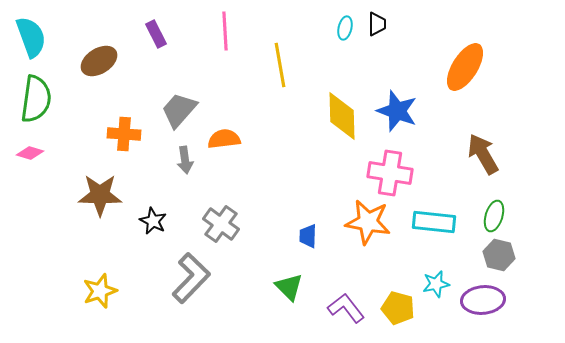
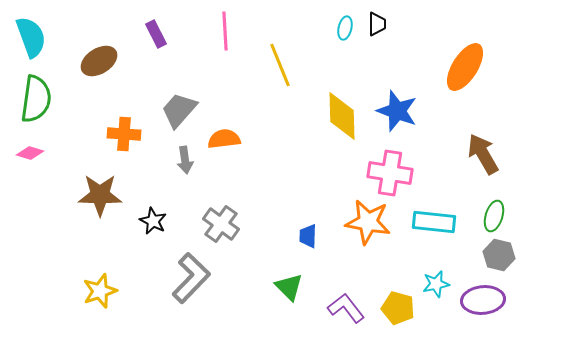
yellow line: rotated 12 degrees counterclockwise
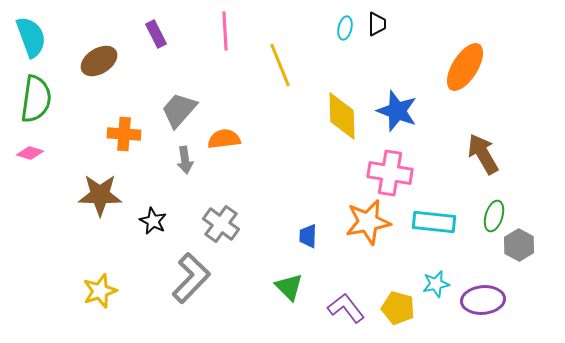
orange star: rotated 21 degrees counterclockwise
gray hexagon: moved 20 px right, 10 px up; rotated 16 degrees clockwise
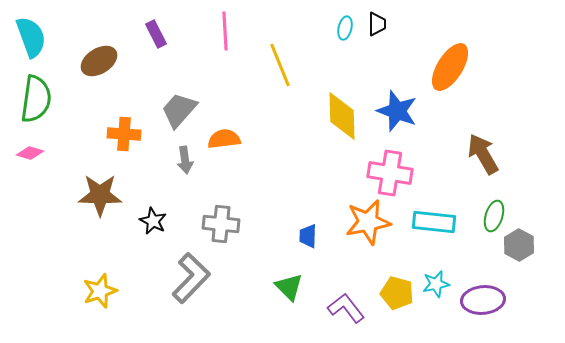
orange ellipse: moved 15 px left
gray cross: rotated 30 degrees counterclockwise
yellow pentagon: moved 1 px left, 15 px up
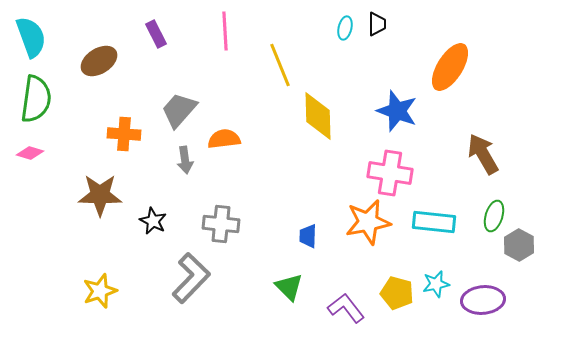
yellow diamond: moved 24 px left
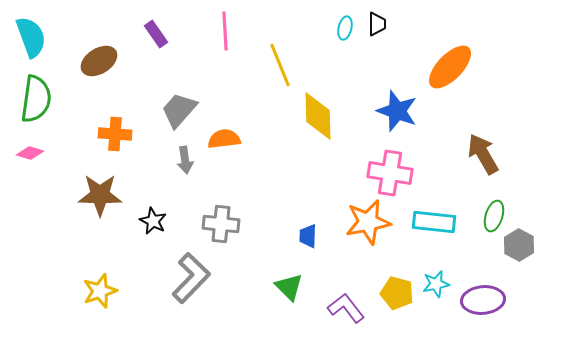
purple rectangle: rotated 8 degrees counterclockwise
orange ellipse: rotated 12 degrees clockwise
orange cross: moved 9 px left
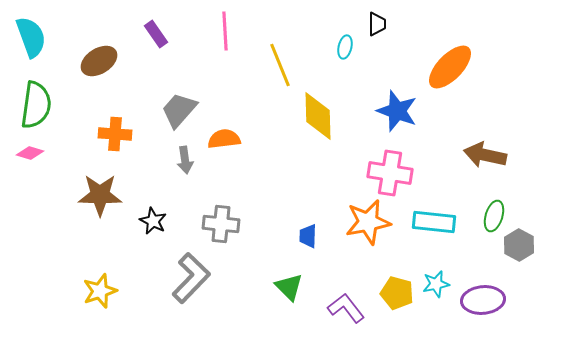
cyan ellipse: moved 19 px down
green semicircle: moved 6 px down
brown arrow: moved 2 px right, 1 px down; rotated 48 degrees counterclockwise
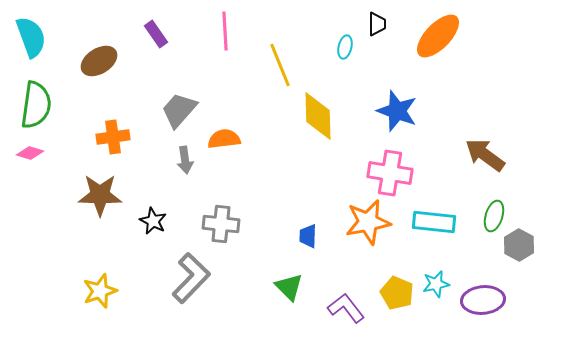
orange ellipse: moved 12 px left, 31 px up
orange cross: moved 2 px left, 3 px down; rotated 12 degrees counterclockwise
brown arrow: rotated 24 degrees clockwise
yellow pentagon: rotated 8 degrees clockwise
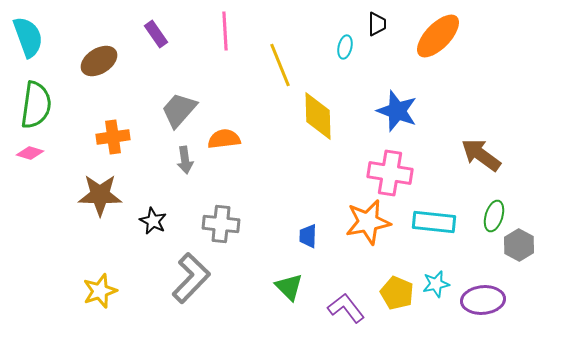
cyan semicircle: moved 3 px left
brown arrow: moved 4 px left
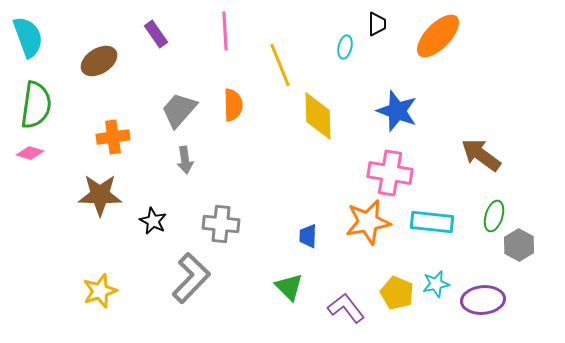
orange semicircle: moved 9 px right, 34 px up; rotated 96 degrees clockwise
cyan rectangle: moved 2 px left
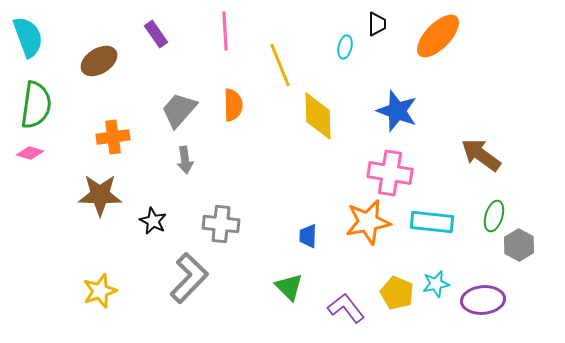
gray L-shape: moved 2 px left
